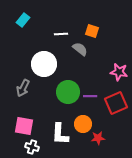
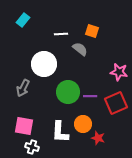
white L-shape: moved 2 px up
red star: rotated 24 degrees clockwise
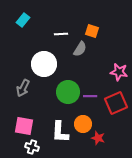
gray semicircle: rotated 84 degrees clockwise
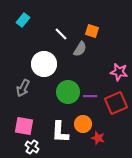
white line: rotated 48 degrees clockwise
white cross: rotated 16 degrees clockwise
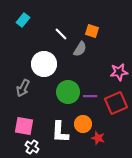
pink star: rotated 18 degrees counterclockwise
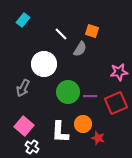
pink square: rotated 30 degrees clockwise
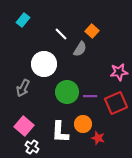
orange square: rotated 24 degrees clockwise
green circle: moved 1 px left
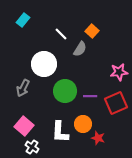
green circle: moved 2 px left, 1 px up
